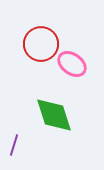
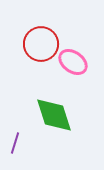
pink ellipse: moved 1 px right, 2 px up
purple line: moved 1 px right, 2 px up
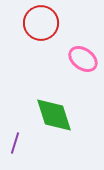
red circle: moved 21 px up
pink ellipse: moved 10 px right, 3 px up
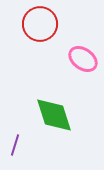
red circle: moved 1 px left, 1 px down
purple line: moved 2 px down
